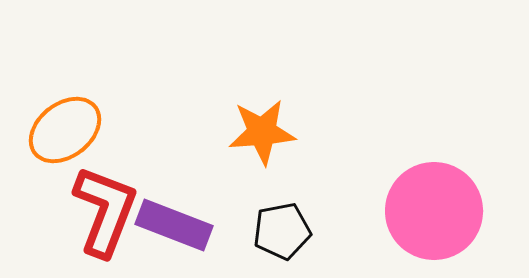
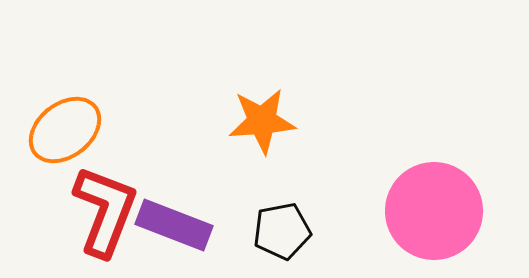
orange star: moved 11 px up
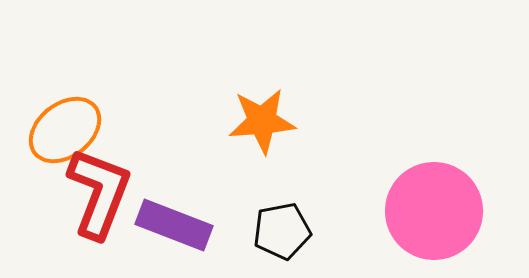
red L-shape: moved 6 px left, 18 px up
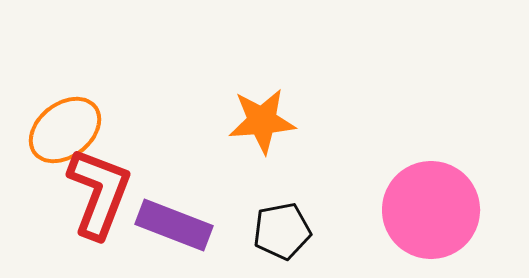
pink circle: moved 3 px left, 1 px up
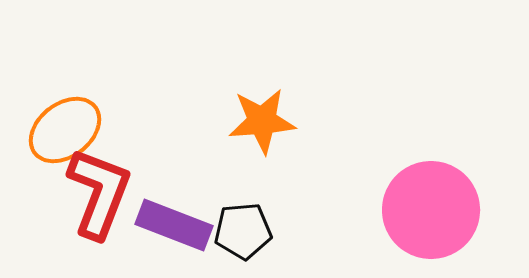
black pentagon: moved 39 px left; rotated 6 degrees clockwise
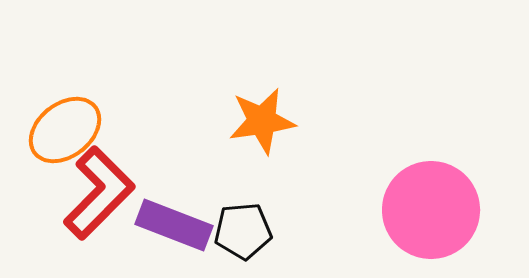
orange star: rotated 4 degrees counterclockwise
red L-shape: rotated 24 degrees clockwise
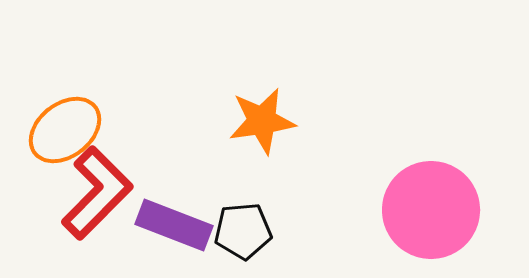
red L-shape: moved 2 px left
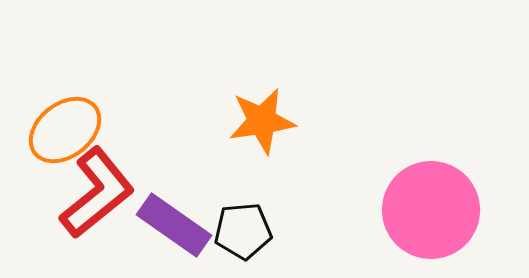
red L-shape: rotated 6 degrees clockwise
purple rectangle: rotated 14 degrees clockwise
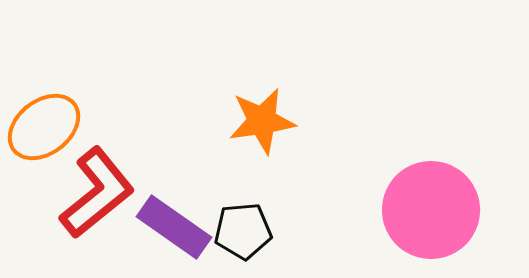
orange ellipse: moved 21 px left, 3 px up
purple rectangle: moved 2 px down
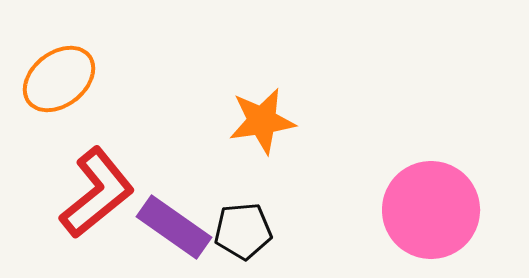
orange ellipse: moved 15 px right, 48 px up
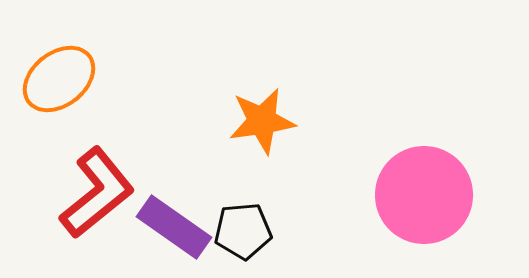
pink circle: moved 7 px left, 15 px up
